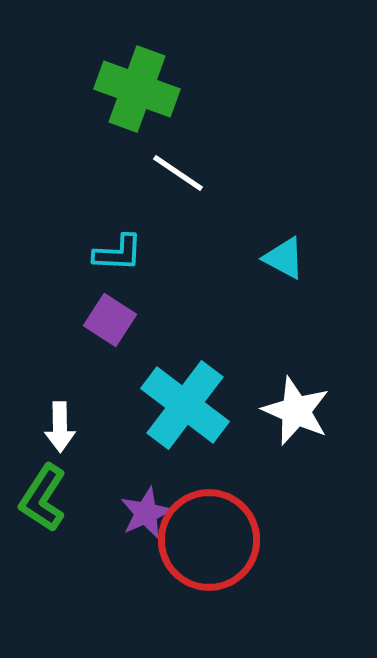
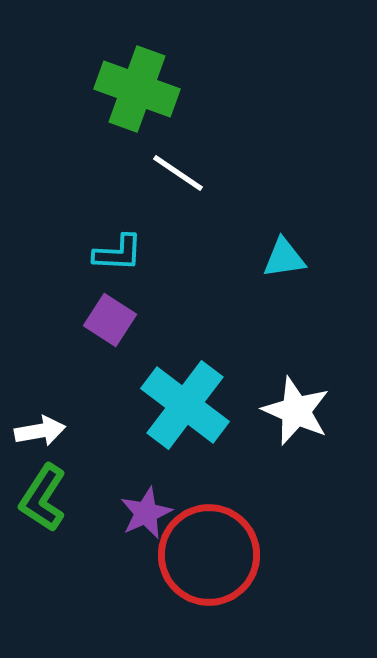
cyan triangle: rotated 36 degrees counterclockwise
white arrow: moved 20 px left, 4 px down; rotated 99 degrees counterclockwise
red circle: moved 15 px down
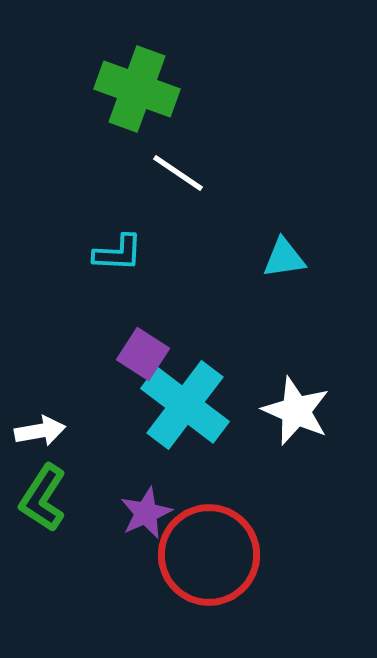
purple square: moved 33 px right, 34 px down
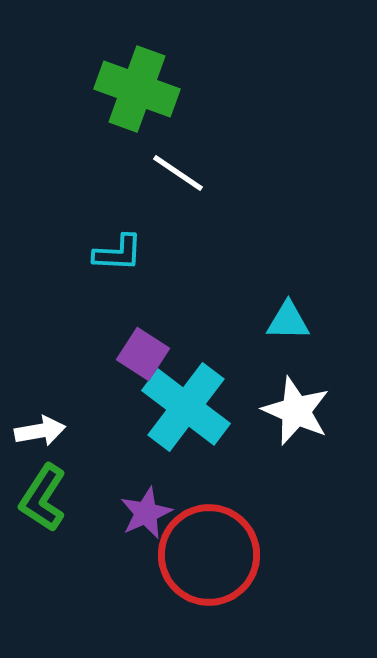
cyan triangle: moved 4 px right, 63 px down; rotated 9 degrees clockwise
cyan cross: moved 1 px right, 2 px down
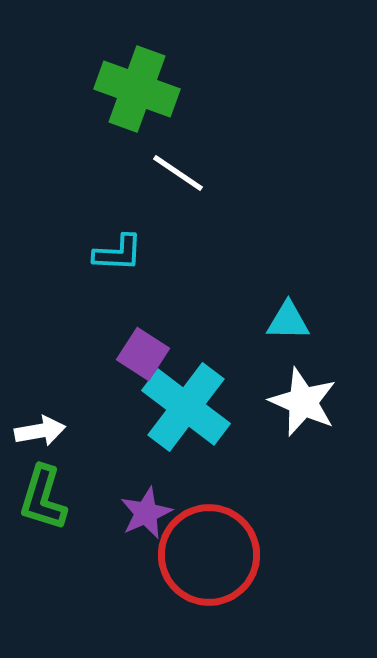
white star: moved 7 px right, 9 px up
green L-shape: rotated 16 degrees counterclockwise
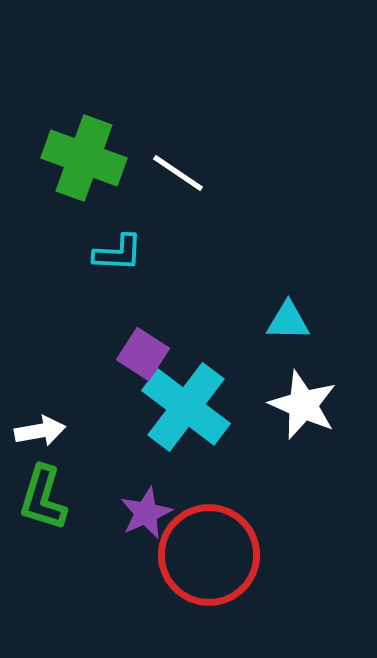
green cross: moved 53 px left, 69 px down
white star: moved 3 px down
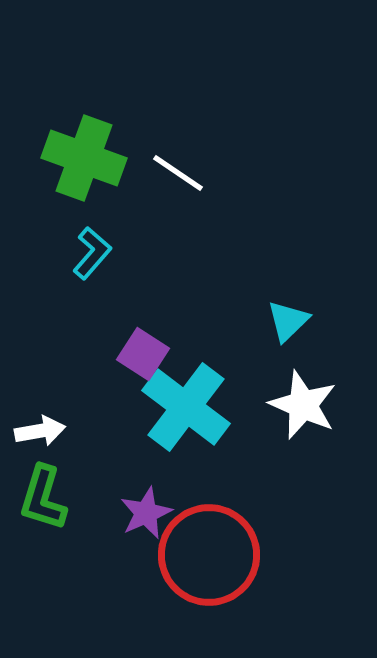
cyan L-shape: moved 26 px left; rotated 52 degrees counterclockwise
cyan triangle: rotated 45 degrees counterclockwise
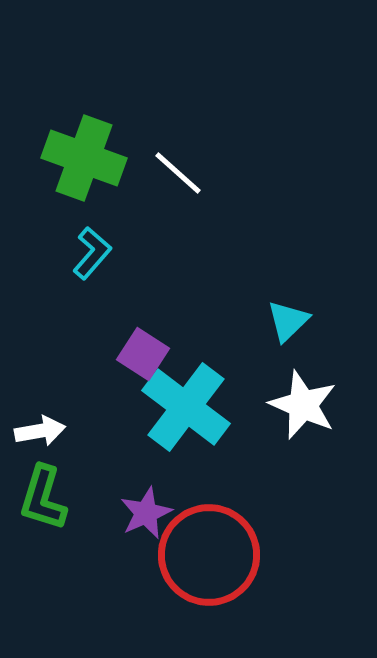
white line: rotated 8 degrees clockwise
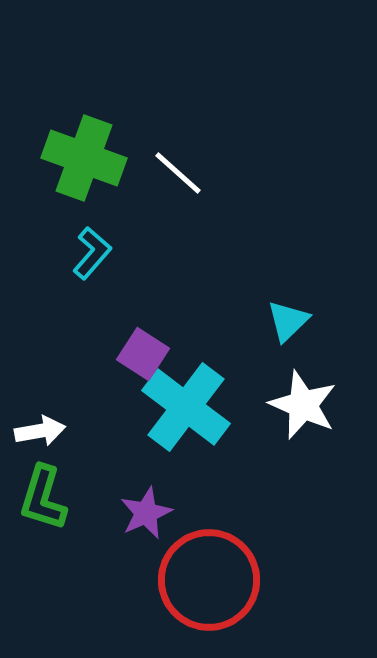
red circle: moved 25 px down
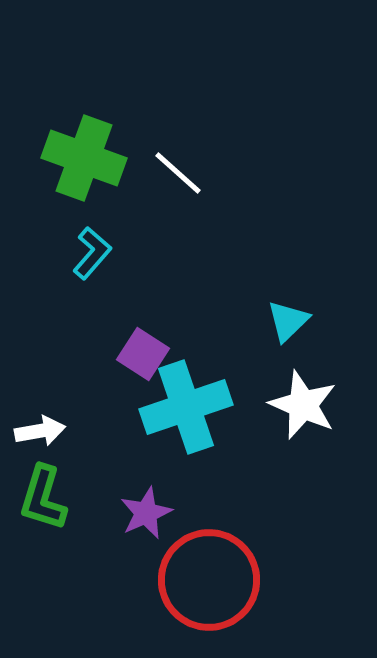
cyan cross: rotated 34 degrees clockwise
